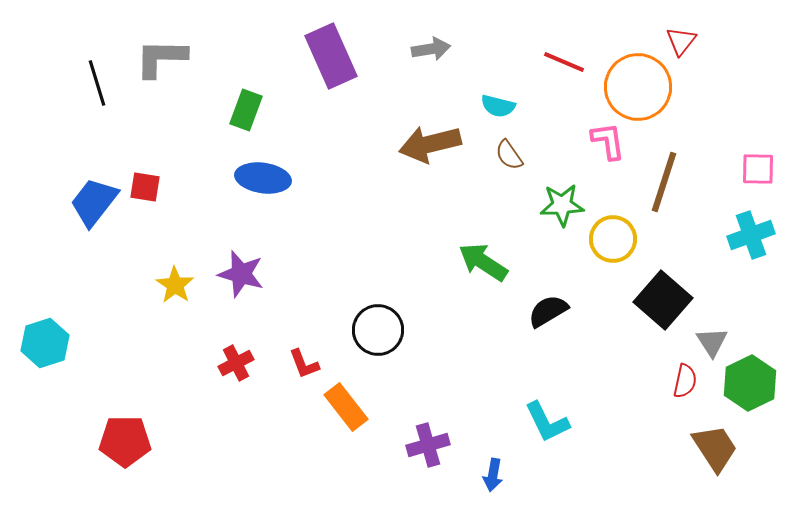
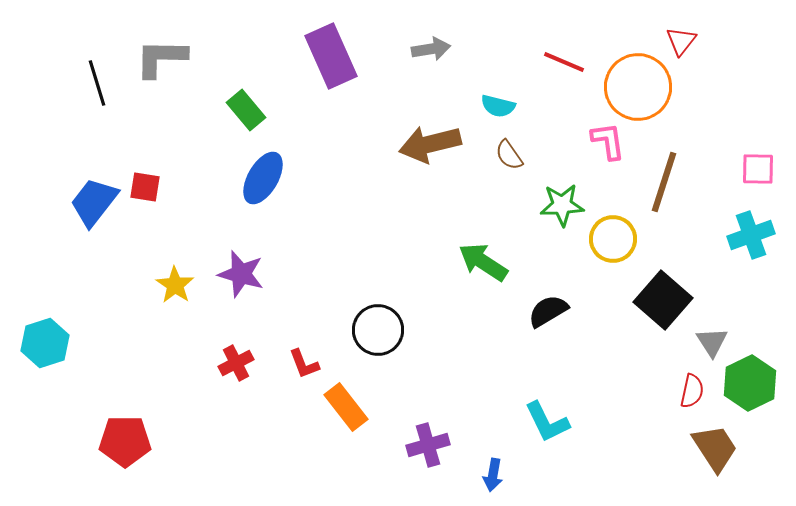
green rectangle: rotated 60 degrees counterclockwise
blue ellipse: rotated 68 degrees counterclockwise
red semicircle: moved 7 px right, 10 px down
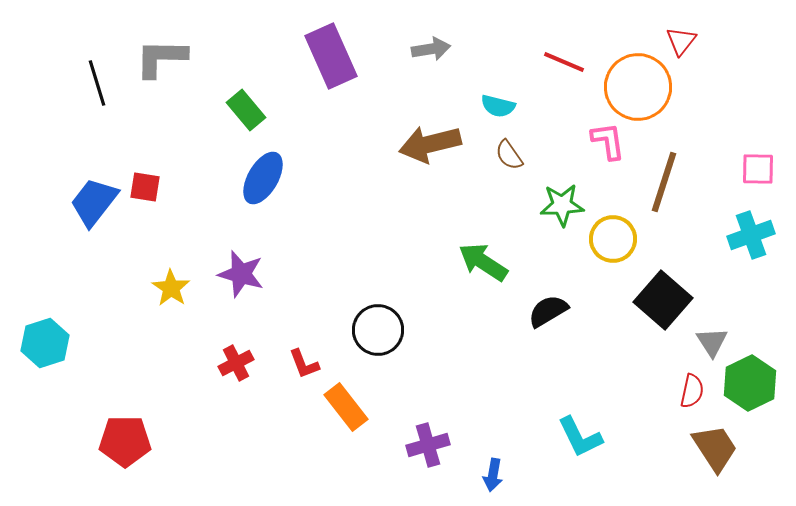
yellow star: moved 4 px left, 3 px down
cyan L-shape: moved 33 px right, 15 px down
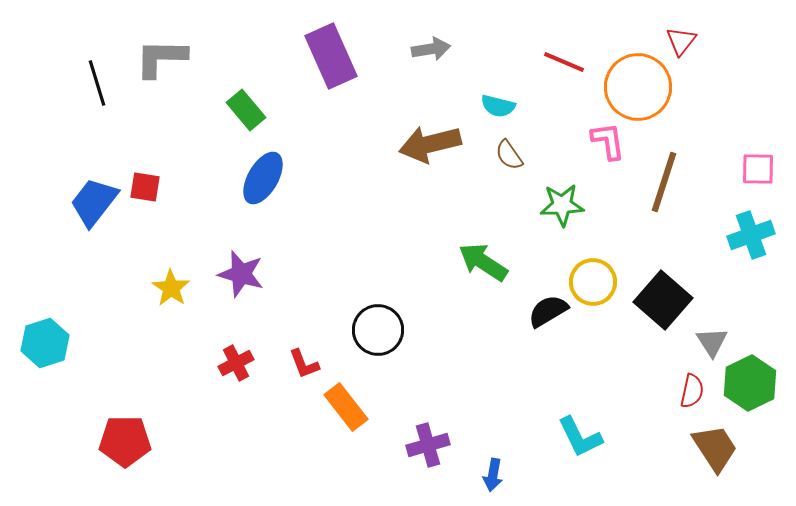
yellow circle: moved 20 px left, 43 px down
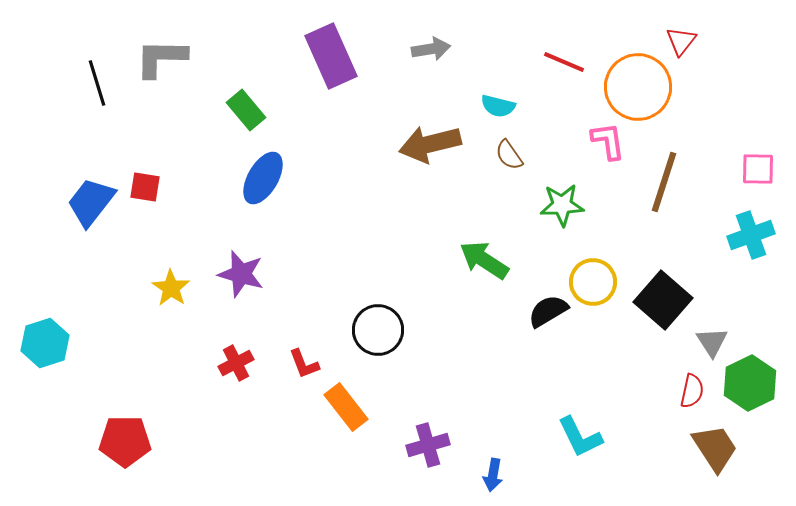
blue trapezoid: moved 3 px left
green arrow: moved 1 px right, 2 px up
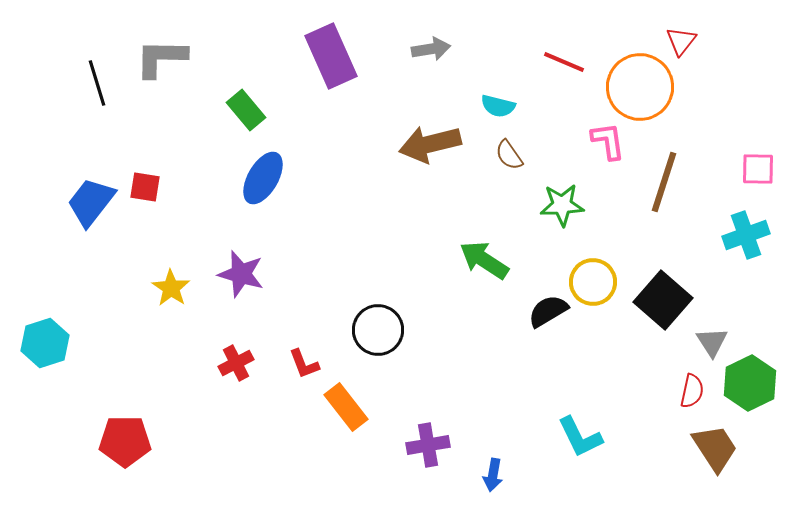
orange circle: moved 2 px right
cyan cross: moved 5 px left
purple cross: rotated 6 degrees clockwise
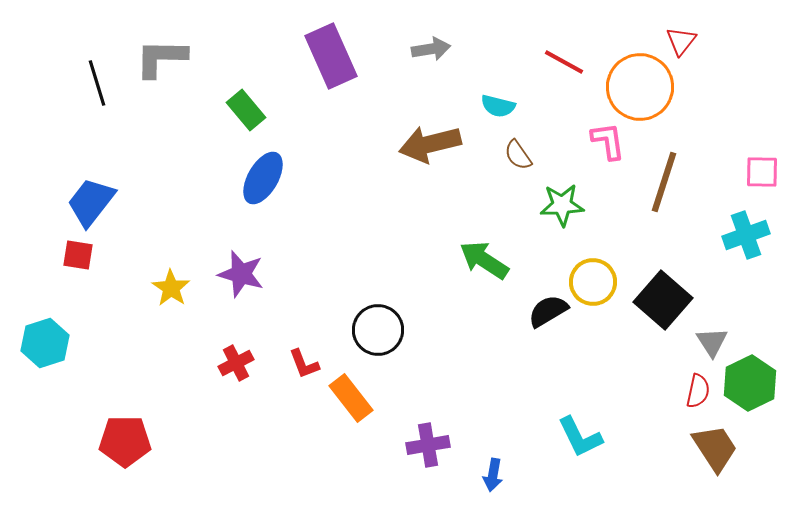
red line: rotated 6 degrees clockwise
brown semicircle: moved 9 px right
pink square: moved 4 px right, 3 px down
red square: moved 67 px left, 68 px down
red semicircle: moved 6 px right
orange rectangle: moved 5 px right, 9 px up
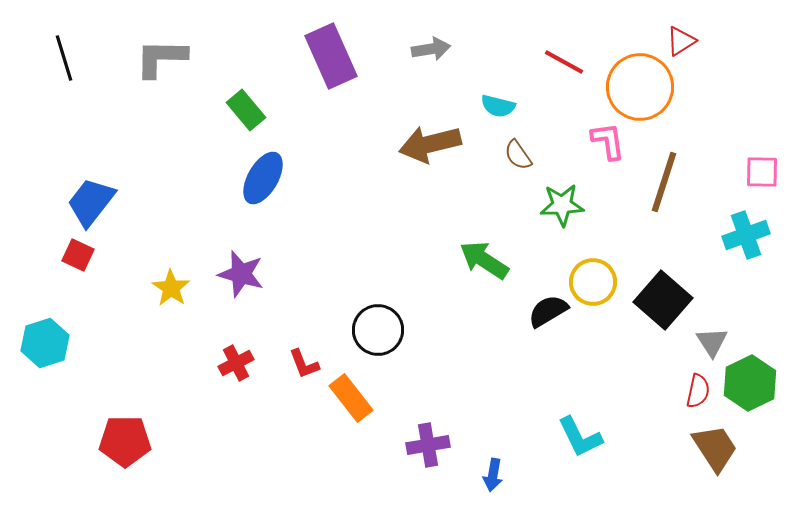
red triangle: rotated 20 degrees clockwise
black line: moved 33 px left, 25 px up
red square: rotated 16 degrees clockwise
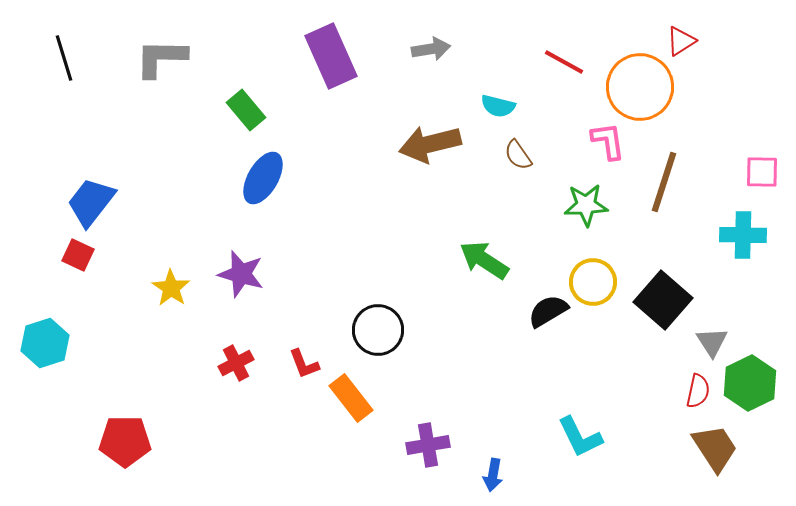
green star: moved 24 px right
cyan cross: moved 3 px left; rotated 21 degrees clockwise
